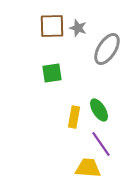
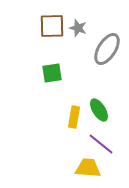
purple line: rotated 16 degrees counterclockwise
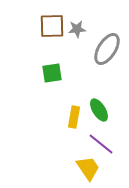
gray star: moved 1 px left, 1 px down; rotated 24 degrees counterclockwise
yellow trapezoid: rotated 52 degrees clockwise
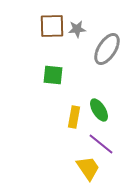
green square: moved 1 px right, 2 px down; rotated 15 degrees clockwise
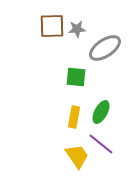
gray ellipse: moved 2 px left, 1 px up; rotated 24 degrees clockwise
green square: moved 23 px right, 2 px down
green ellipse: moved 2 px right, 2 px down; rotated 60 degrees clockwise
yellow trapezoid: moved 11 px left, 12 px up
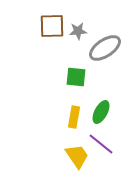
gray star: moved 1 px right, 2 px down
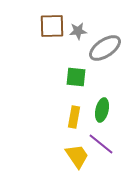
green ellipse: moved 1 px right, 2 px up; rotated 15 degrees counterclockwise
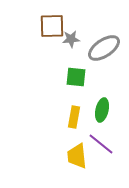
gray star: moved 7 px left, 8 px down
gray ellipse: moved 1 px left
yellow trapezoid: rotated 152 degrees counterclockwise
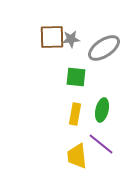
brown square: moved 11 px down
yellow rectangle: moved 1 px right, 3 px up
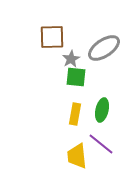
gray star: moved 20 px down; rotated 24 degrees counterclockwise
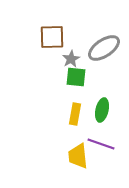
purple line: rotated 20 degrees counterclockwise
yellow trapezoid: moved 1 px right
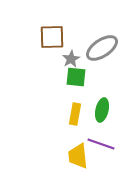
gray ellipse: moved 2 px left
